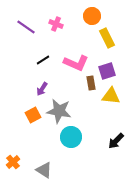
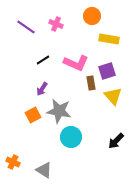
yellow rectangle: moved 2 px right, 1 px down; rotated 54 degrees counterclockwise
yellow triangle: moved 2 px right; rotated 42 degrees clockwise
orange cross: rotated 24 degrees counterclockwise
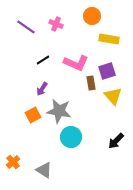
orange cross: rotated 24 degrees clockwise
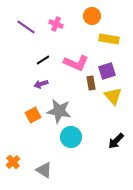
purple arrow: moved 1 px left, 5 px up; rotated 40 degrees clockwise
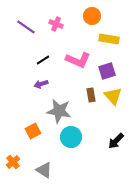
pink L-shape: moved 2 px right, 3 px up
brown rectangle: moved 12 px down
orange square: moved 16 px down
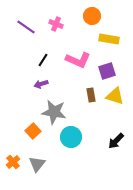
black line: rotated 24 degrees counterclockwise
yellow triangle: moved 2 px right; rotated 30 degrees counterclockwise
gray star: moved 5 px left, 1 px down
orange square: rotated 14 degrees counterclockwise
gray triangle: moved 7 px left, 6 px up; rotated 36 degrees clockwise
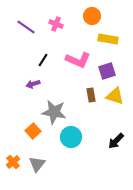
yellow rectangle: moved 1 px left
purple arrow: moved 8 px left
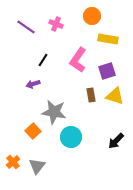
pink L-shape: rotated 100 degrees clockwise
gray triangle: moved 2 px down
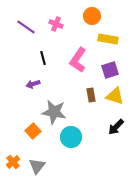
black line: moved 2 px up; rotated 48 degrees counterclockwise
purple square: moved 3 px right, 1 px up
black arrow: moved 14 px up
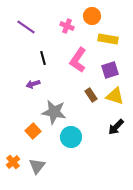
pink cross: moved 11 px right, 2 px down
brown rectangle: rotated 24 degrees counterclockwise
